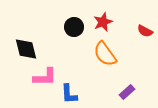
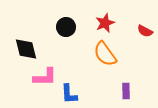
red star: moved 2 px right, 1 px down
black circle: moved 8 px left
purple rectangle: moved 1 px left, 1 px up; rotated 49 degrees counterclockwise
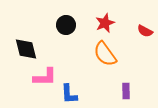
black circle: moved 2 px up
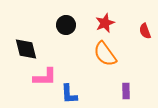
red semicircle: rotated 42 degrees clockwise
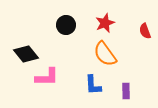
black diamond: moved 5 px down; rotated 25 degrees counterclockwise
pink L-shape: moved 2 px right
blue L-shape: moved 24 px right, 9 px up
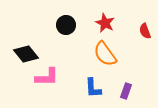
red star: rotated 24 degrees counterclockwise
blue L-shape: moved 3 px down
purple rectangle: rotated 21 degrees clockwise
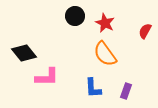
black circle: moved 9 px right, 9 px up
red semicircle: rotated 49 degrees clockwise
black diamond: moved 2 px left, 1 px up
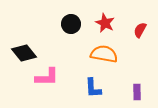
black circle: moved 4 px left, 8 px down
red semicircle: moved 5 px left, 1 px up
orange semicircle: moved 1 px left; rotated 136 degrees clockwise
purple rectangle: moved 11 px right, 1 px down; rotated 21 degrees counterclockwise
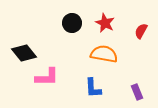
black circle: moved 1 px right, 1 px up
red semicircle: moved 1 px right, 1 px down
purple rectangle: rotated 21 degrees counterclockwise
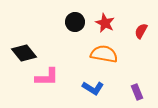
black circle: moved 3 px right, 1 px up
blue L-shape: rotated 55 degrees counterclockwise
